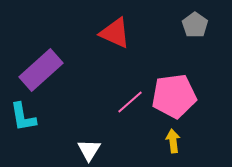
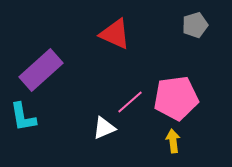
gray pentagon: rotated 20 degrees clockwise
red triangle: moved 1 px down
pink pentagon: moved 2 px right, 2 px down
white triangle: moved 15 px right, 22 px up; rotated 35 degrees clockwise
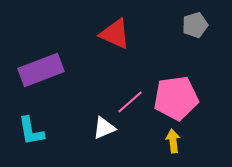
purple rectangle: rotated 21 degrees clockwise
cyan L-shape: moved 8 px right, 14 px down
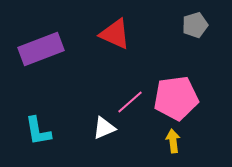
purple rectangle: moved 21 px up
cyan L-shape: moved 7 px right
